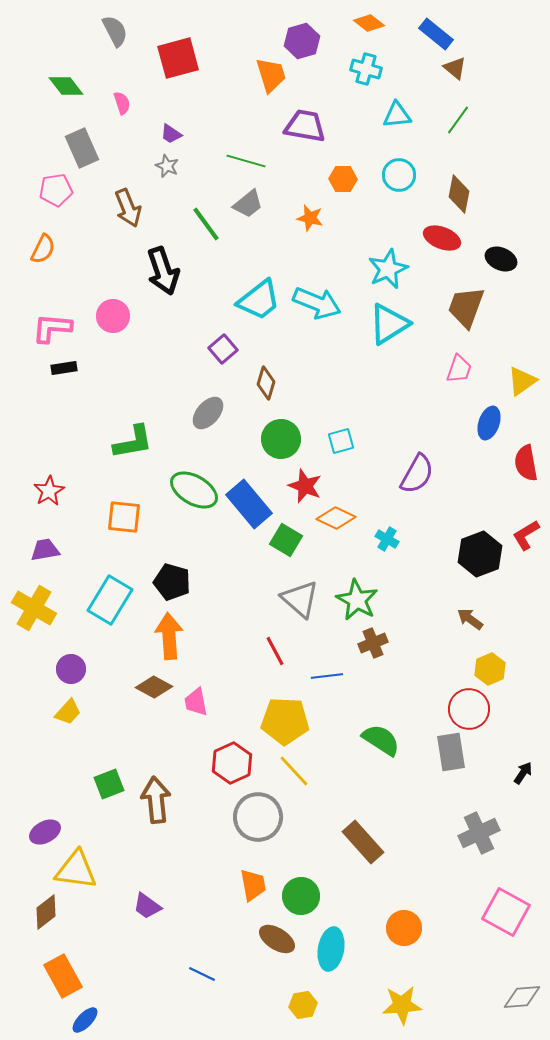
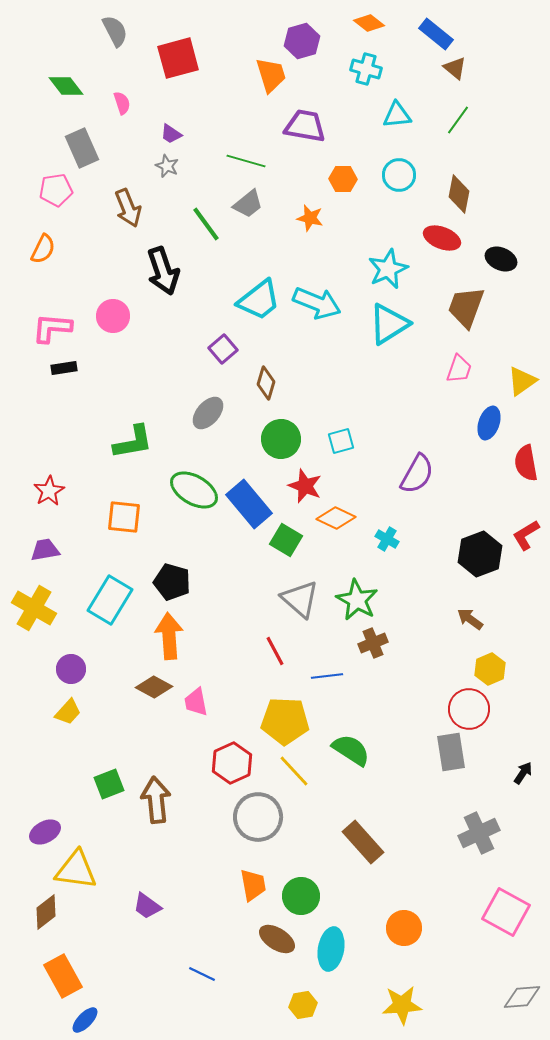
green semicircle at (381, 740): moved 30 px left, 10 px down
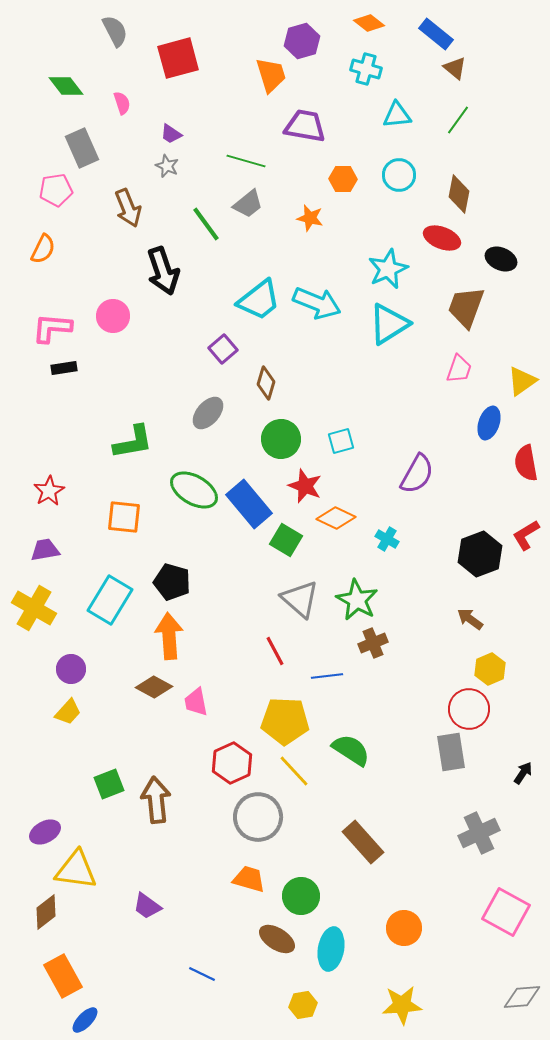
orange trapezoid at (253, 885): moved 4 px left, 6 px up; rotated 64 degrees counterclockwise
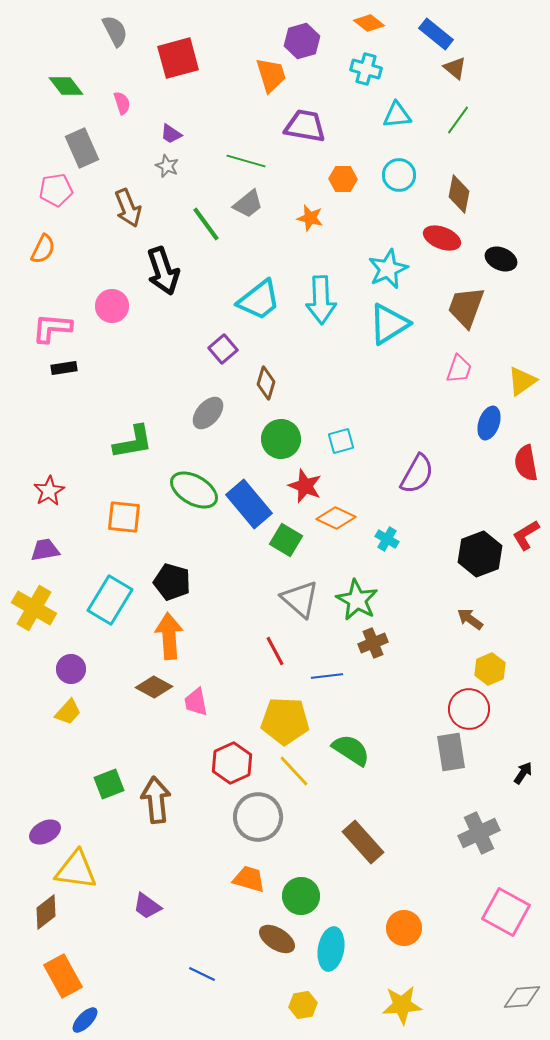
cyan arrow at (317, 303): moved 4 px right, 3 px up; rotated 66 degrees clockwise
pink circle at (113, 316): moved 1 px left, 10 px up
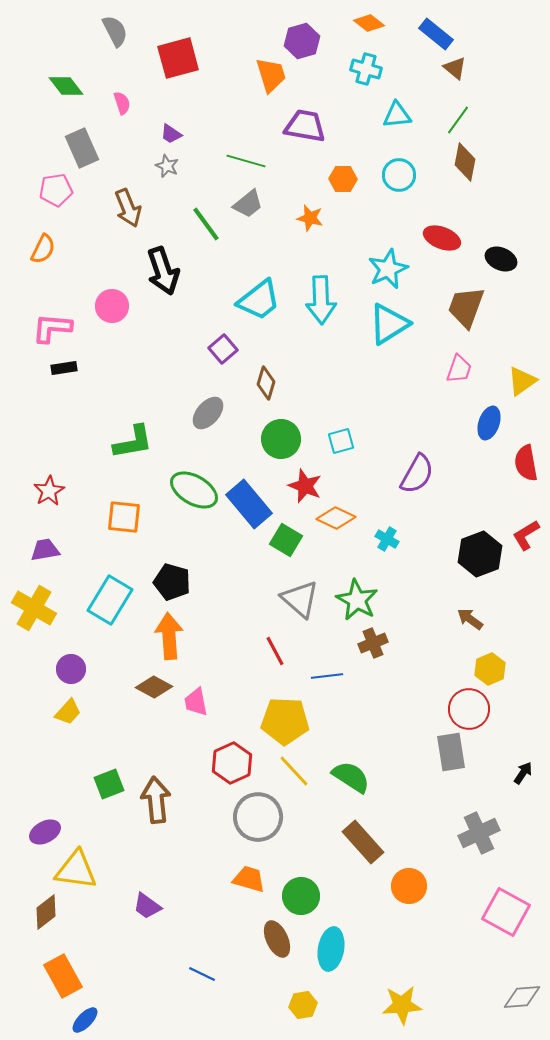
brown diamond at (459, 194): moved 6 px right, 32 px up
green semicircle at (351, 750): moved 27 px down
orange circle at (404, 928): moved 5 px right, 42 px up
brown ellipse at (277, 939): rotated 33 degrees clockwise
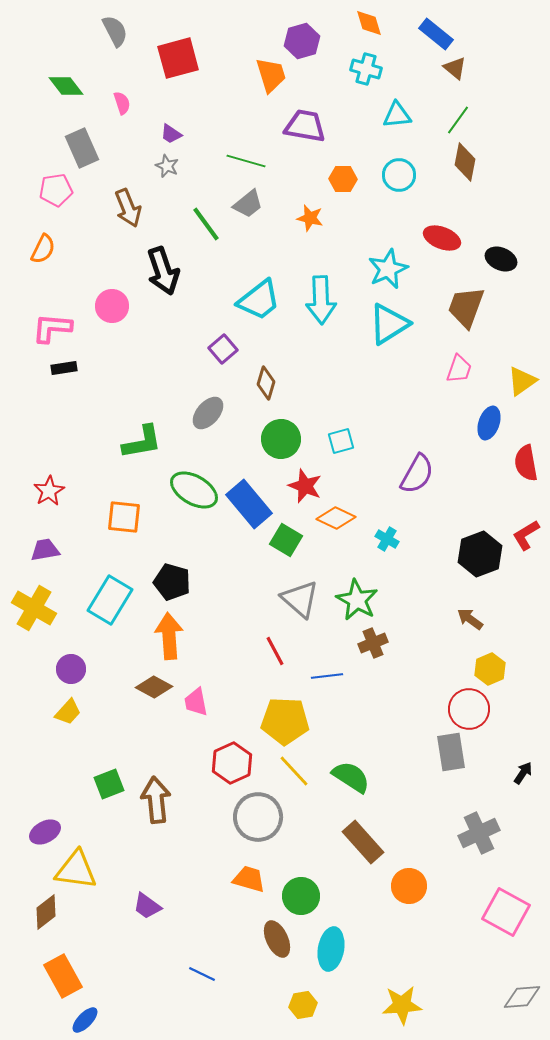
orange diamond at (369, 23): rotated 36 degrees clockwise
green L-shape at (133, 442): moved 9 px right
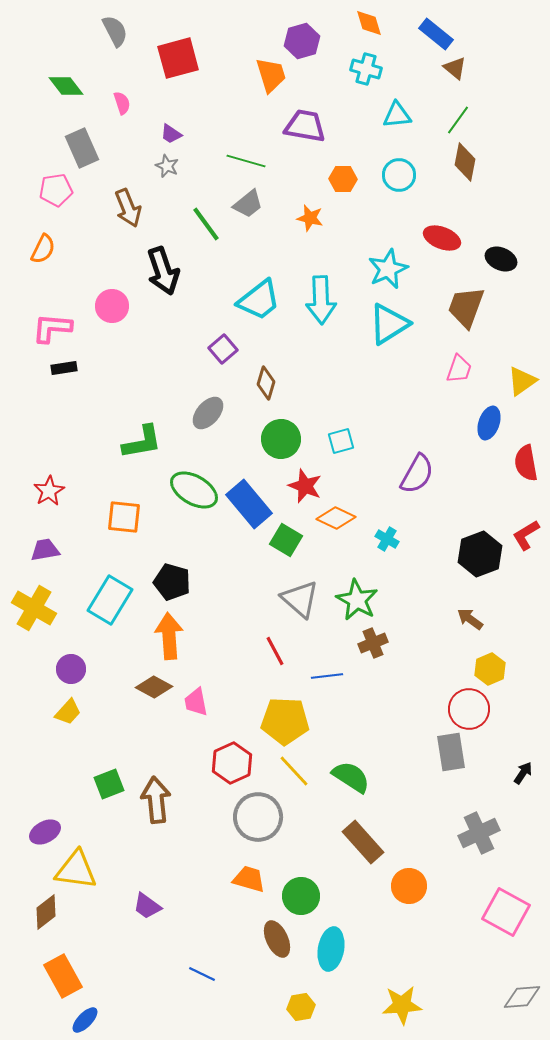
yellow hexagon at (303, 1005): moved 2 px left, 2 px down
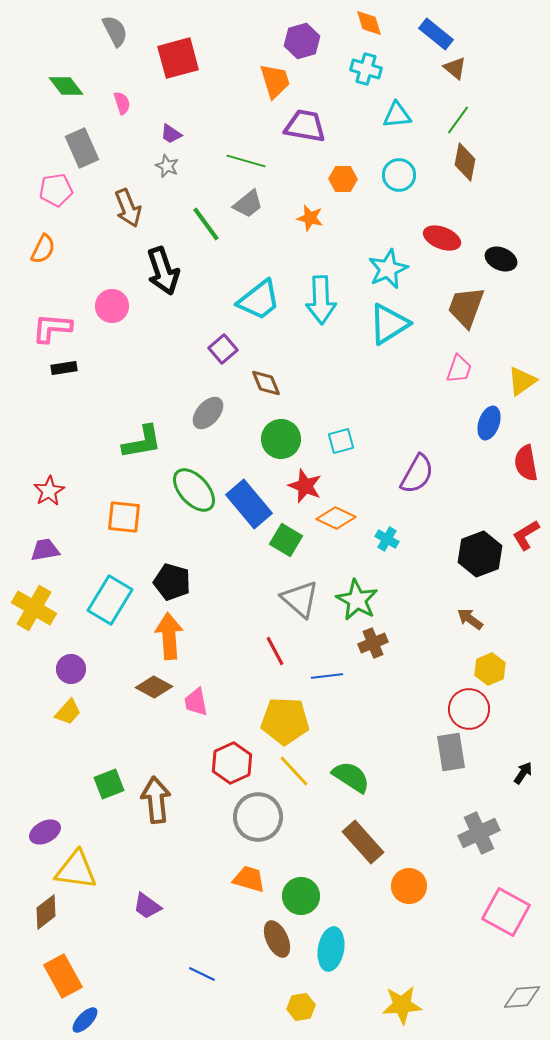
orange trapezoid at (271, 75): moved 4 px right, 6 px down
brown diamond at (266, 383): rotated 40 degrees counterclockwise
green ellipse at (194, 490): rotated 18 degrees clockwise
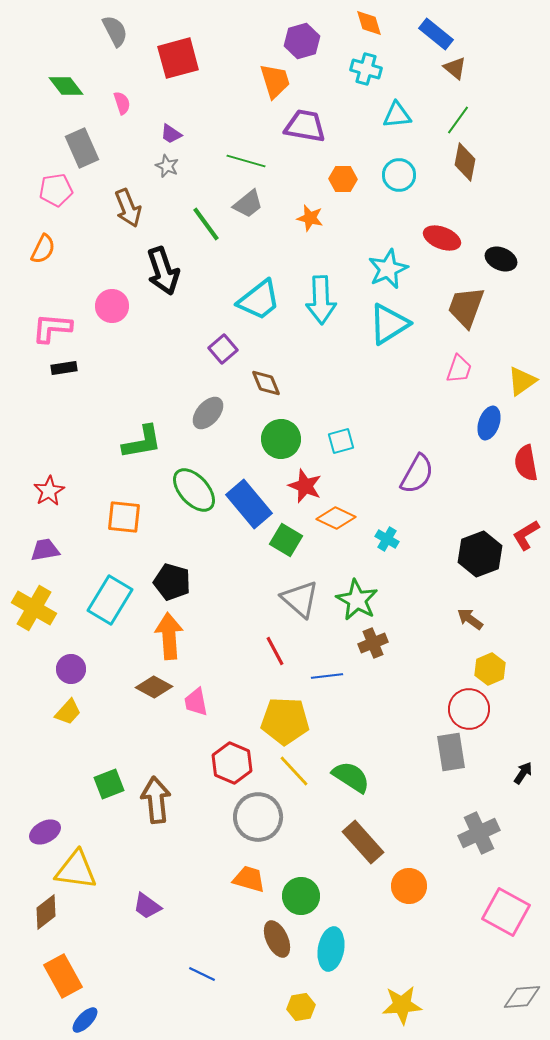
red hexagon at (232, 763): rotated 12 degrees counterclockwise
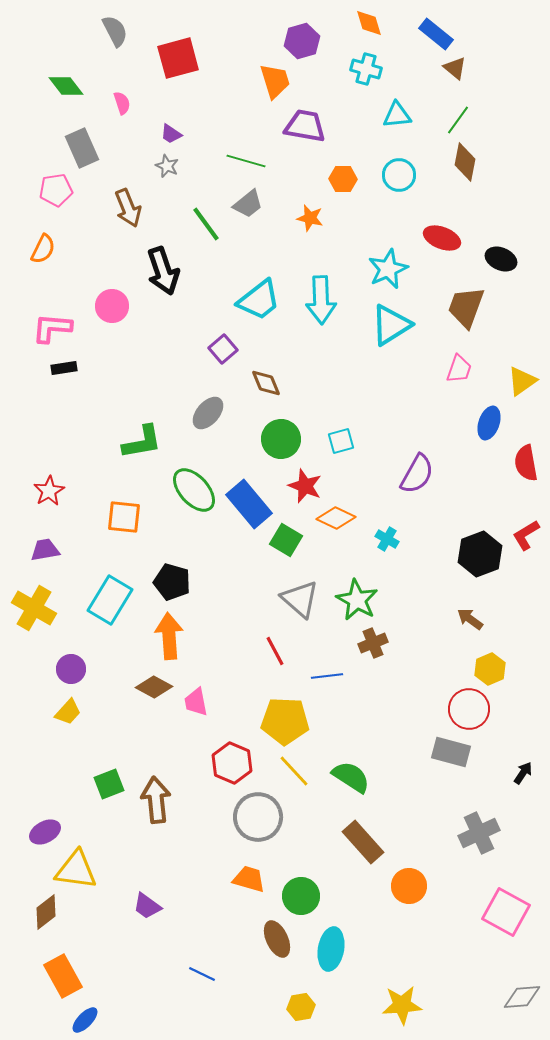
cyan triangle at (389, 324): moved 2 px right, 1 px down
gray rectangle at (451, 752): rotated 66 degrees counterclockwise
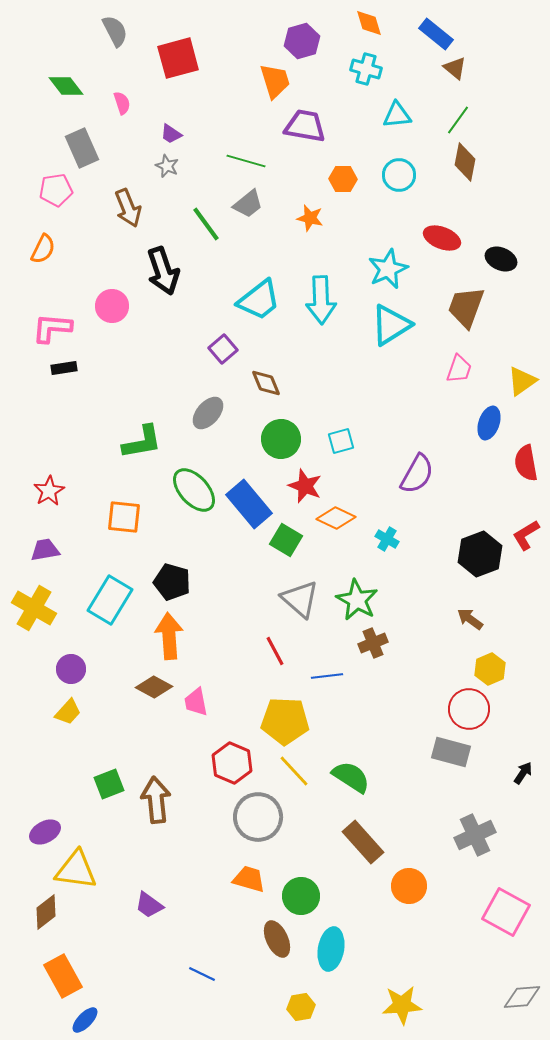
gray cross at (479, 833): moved 4 px left, 2 px down
purple trapezoid at (147, 906): moved 2 px right, 1 px up
